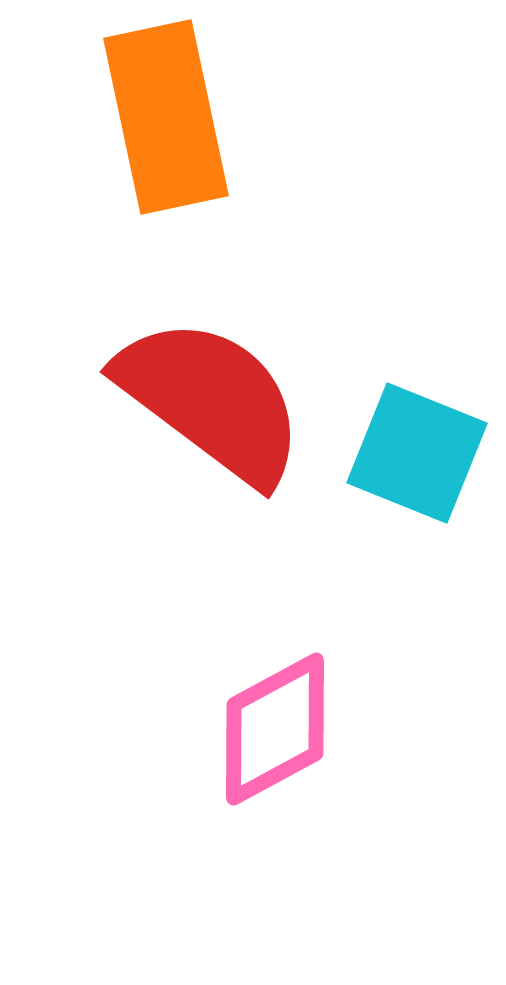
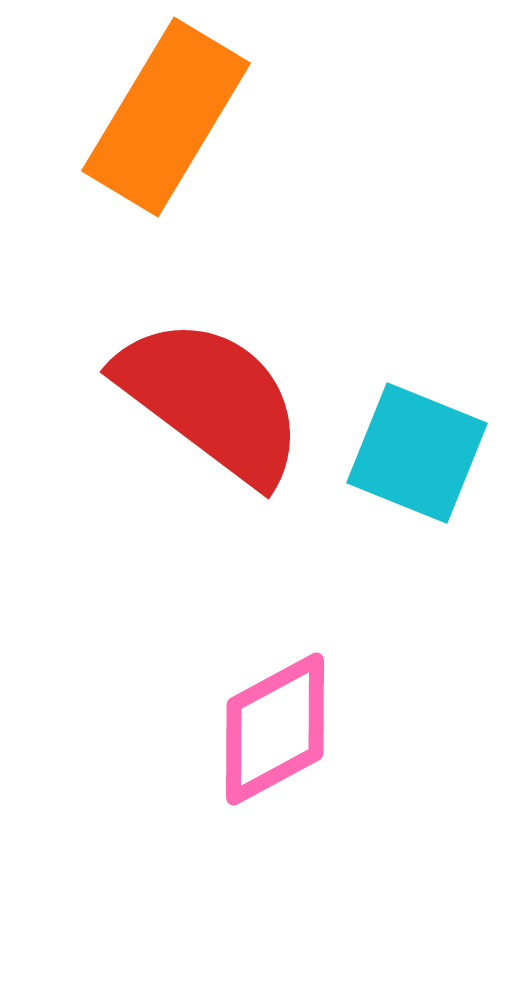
orange rectangle: rotated 43 degrees clockwise
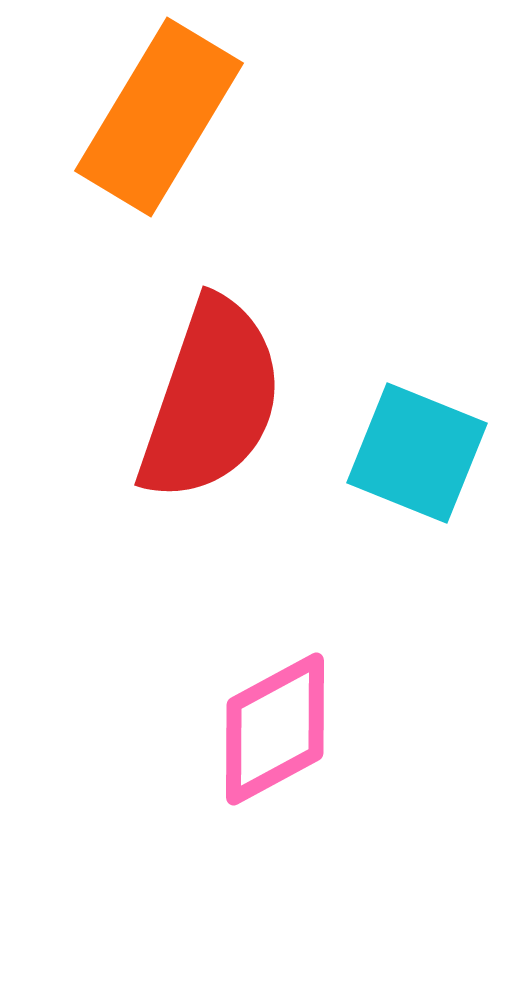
orange rectangle: moved 7 px left
red semicircle: rotated 72 degrees clockwise
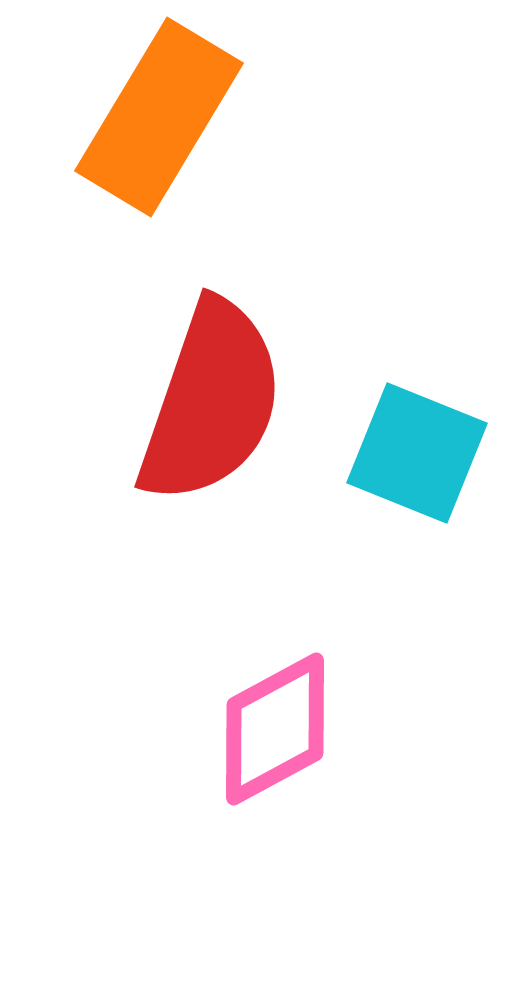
red semicircle: moved 2 px down
